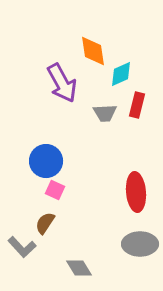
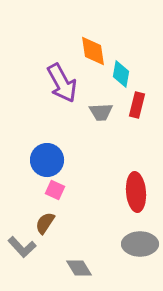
cyan diamond: rotated 56 degrees counterclockwise
gray trapezoid: moved 4 px left, 1 px up
blue circle: moved 1 px right, 1 px up
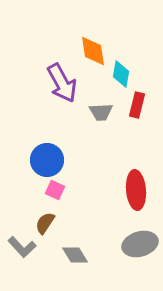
red ellipse: moved 2 px up
gray ellipse: rotated 16 degrees counterclockwise
gray diamond: moved 4 px left, 13 px up
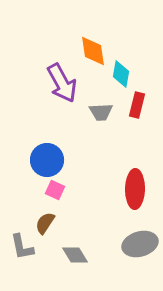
red ellipse: moved 1 px left, 1 px up; rotated 6 degrees clockwise
gray L-shape: rotated 32 degrees clockwise
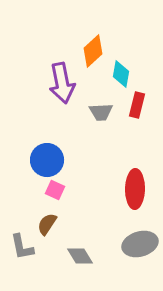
orange diamond: rotated 56 degrees clockwise
purple arrow: rotated 18 degrees clockwise
brown semicircle: moved 2 px right, 1 px down
gray diamond: moved 5 px right, 1 px down
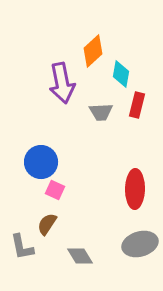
blue circle: moved 6 px left, 2 px down
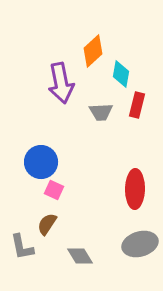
purple arrow: moved 1 px left
pink square: moved 1 px left
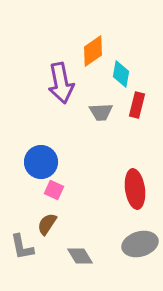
orange diamond: rotated 8 degrees clockwise
red ellipse: rotated 9 degrees counterclockwise
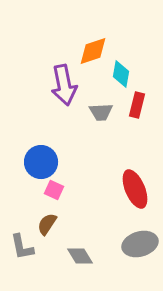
orange diamond: rotated 16 degrees clockwise
purple arrow: moved 3 px right, 2 px down
red ellipse: rotated 15 degrees counterclockwise
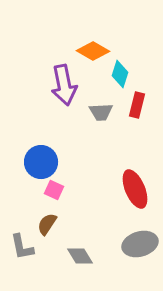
orange diamond: rotated 48 degrees clockwise
cyan diamond: moved 1 px left; rotated 8 degrees clockwise
